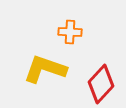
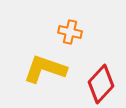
orange cross: rotated 10 degrees clockwise
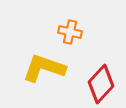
yellow L-shape: moved 1 px left, 1 px up
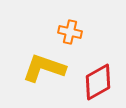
red diamond: moved 3 px left, 2 px up; rotated 18 degrees clockwise
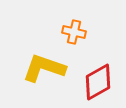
orange cross: moved 4 px right
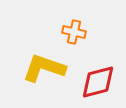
red diamond: rotated 15 degrees clockwise
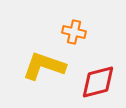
yellow L-shape: moved 2 px up
